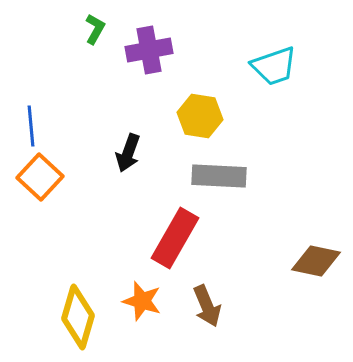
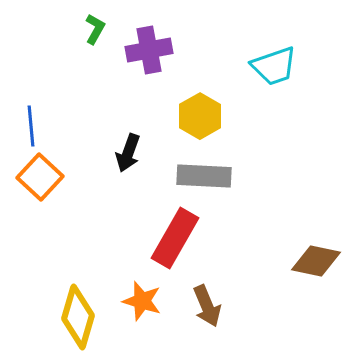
yellow hexagon: rotated 21 degrees clockwise
gray rectangle: moved 15 px left
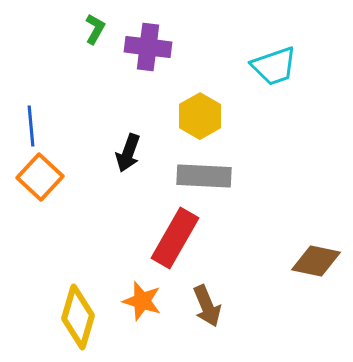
purple cross: moved 1 px left, 3 px up; rotated 18 degrees clockwise
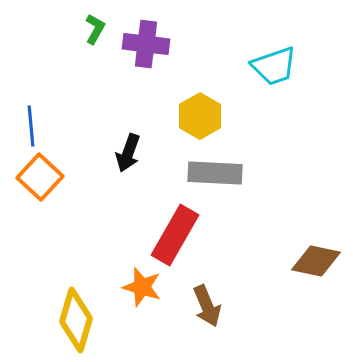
purple cross: moved 2 px left, 3 px up
gray rectangle: moved 11 px right, 3 px up
red rectangle: moved 3 px up
orange star: moved 14 px up
yellow diamond: moved 2 px left, 3 px down
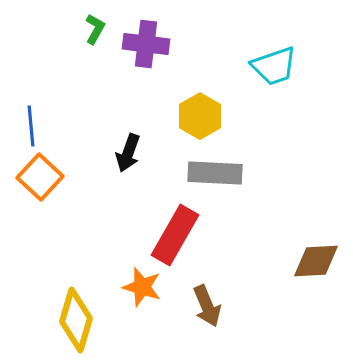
brown diamond: rotated 15 degrees counterclockwise
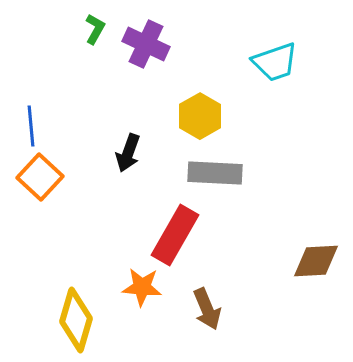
purple cross: rotated 18 degrees clockwise
cyan trapezoid: moved 1 px right, 4 px up
orange star: rotated 12 degrees counterclockwise
brown arrow: moved 3 px down
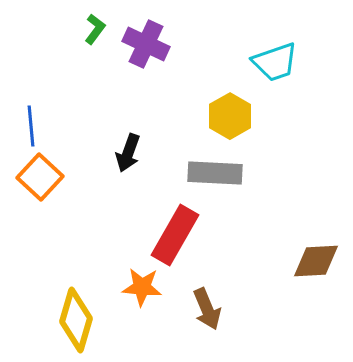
green L-shape: rotated 8 degrees clockwise
yellow hexagon: moved 30 px right
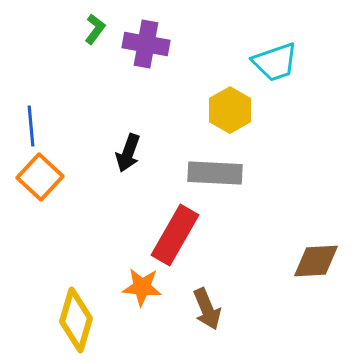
purple cross: rotated 15 degrees counterclockwise
yellow hexagon: moved 6 px up
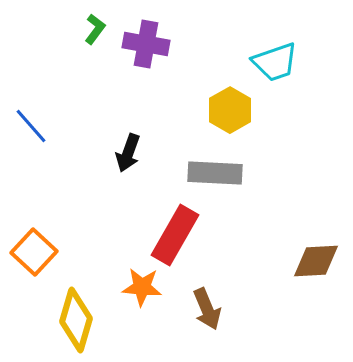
blue line: rotated 36 degrees counterclockwise
orange square: moved 6 px left, 75 px down
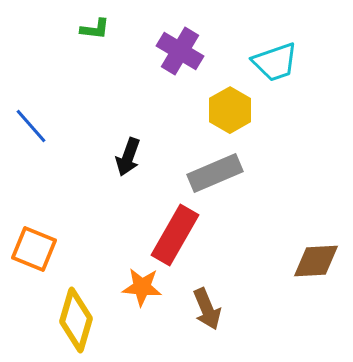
green L-shape: rotated 60 degrees clockwise
purple cross: moved 34 px right, 7 px down; rotated 21 degrees clockwise
black arrow: moved 4 px down
gray rectangle: rotated 26 degrees counterclockwise
orange square: moved 3 px up; rotated 21 degrees counterclockwise
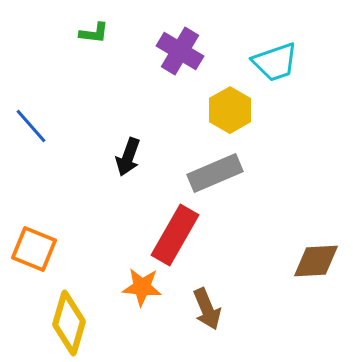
green L-shape: moved 1 px left, 4 px down
yellow diamond: moved 7 px left, 3 px down
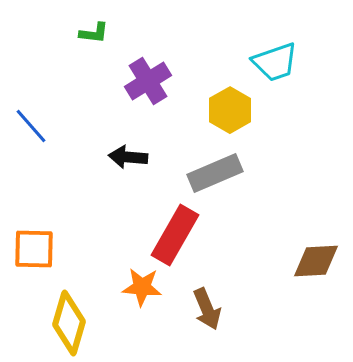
purple cross: moved 32 px left, 30 px down; rotated 27 degrees clockwise
black arrow: rotated 75 degrees clockwise
orange square: rotated 21 degrees counterclockwise
